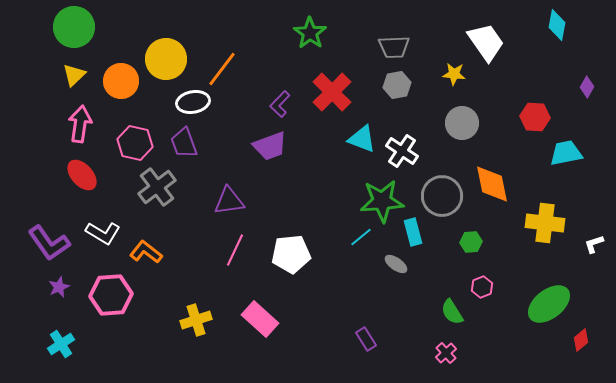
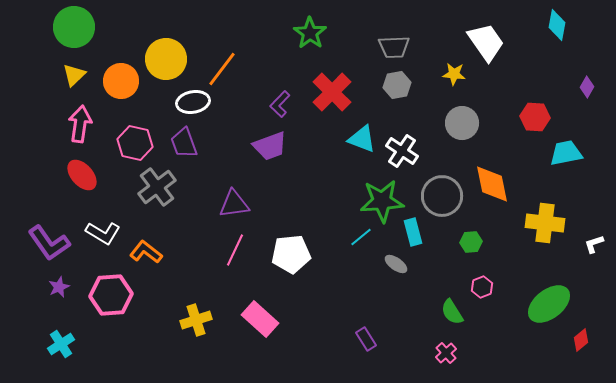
purple triangle at (229, 201): moved 5 px right, 3 px down
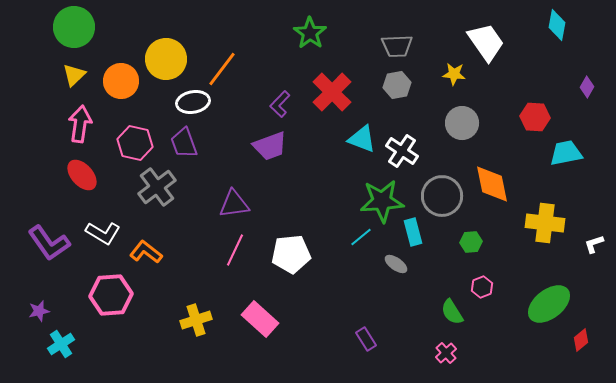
gray trapezoid at (394, 47): moved 3 px right, 1 px up
purple star at (59, 287): moved 20 px left, 24 px down; rotated 10 degrees clockwise
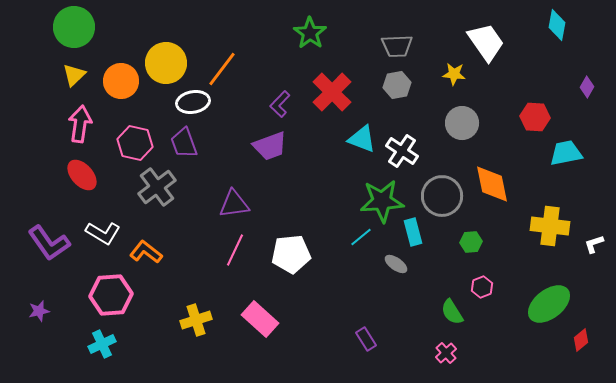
yellow circle at (166, 59): moved 4 px down
yellow cross at (545, 223): moved 5 px right, 3 px down
cyan cross at (61, 344): moved 41 px right; rotated 8 degrees clockwise
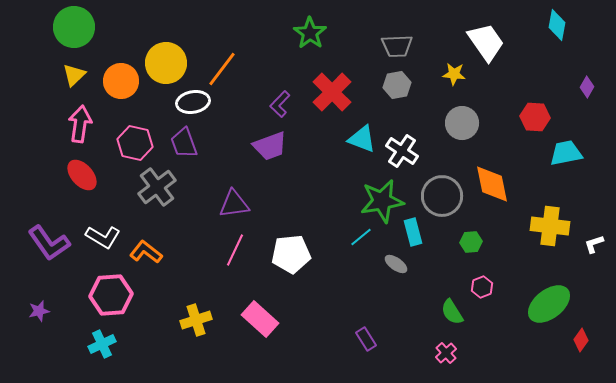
green star at (382, 201): rotated 6 degrees counterclockwise
white L-shape at (103, 233): moved 4 px down
red diamond at (581, 340): rotated 15 degrees counterclockwise
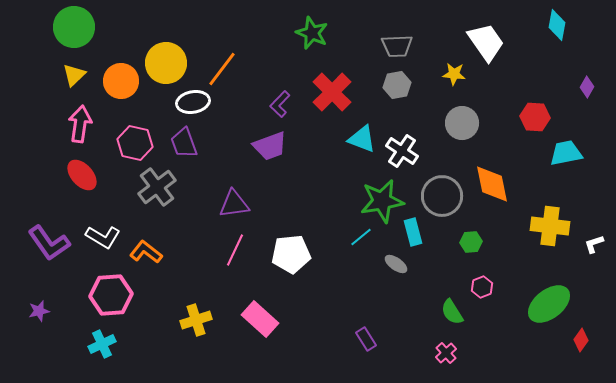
green star at (310, 33): moved 2 px right; rotated 12 degrees counterclockwise
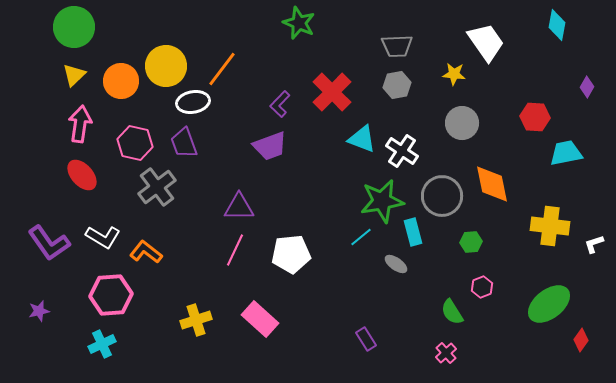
green star at (312, 33): moved 13 px left, 10 px up
yellow circle at (166, 63): moved 3 px down
purple triangle at (234, 204): moved 5 px right, 3 px down; rotated 8 degrees clockwise
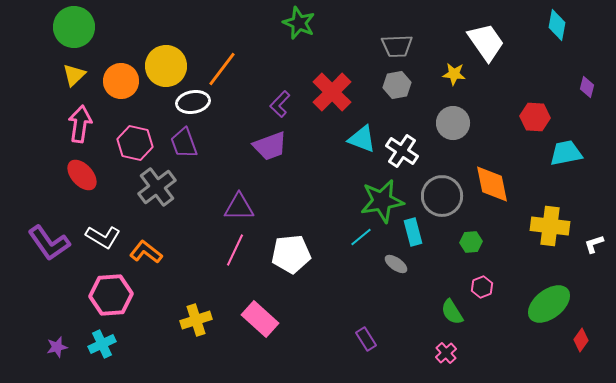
purple diamond at (587, 87): rotated 15 degrees counterclockwise
gray circle at (462, 123): moved 9 px left
purple star at (39, 311): moved 18 px right, 36 px down
